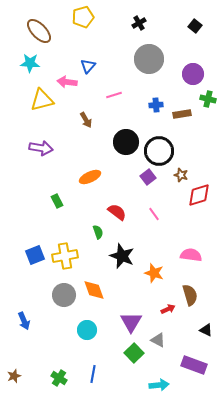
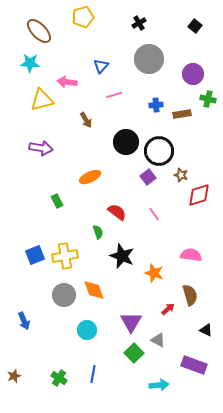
blue triangle at (88, 66): moved 13 px right
red arrow at (168, 309): rotated 16 degrees counterclockwise
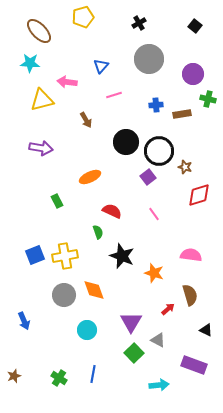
brown star at (181, 175): moved 4 px right, 8 px up
red semicircle at (117, 212): moved 5 px left, 1 px up; rotated 12 degrees counterclockwise
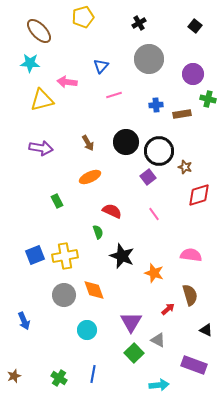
brown arrow at (86, 120): moved 2 px right, 23 px down
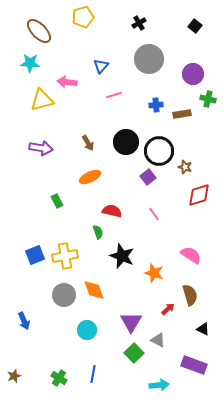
red semicircle at (112, 211): rotated 12 degrees counterclockwise
pink semicircle at (191, 255): rotated 25 degrees clockwise
black triangle at (206, 330): moved 3 px left, 1 px up
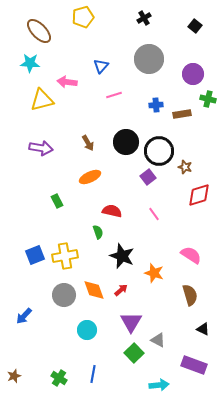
black cross at (139, 23): moved 5 px right, 5 px up
red arrow at (168, 309): moved 47 px left, 19 px up
blue arrow at (24, 321): moved 5 px up; rotated 66 degrees clockwise
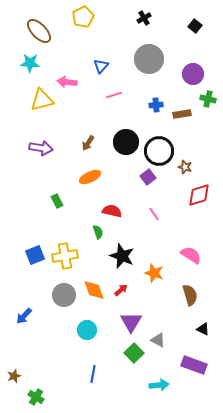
yellow pentagon at (83, 17): rotated 10 degrees counterclockwise
brown arrow at (88, 143): rotated 63 degrees clockwise
green cross at (59, 378): moved 23 px left, 19 px down
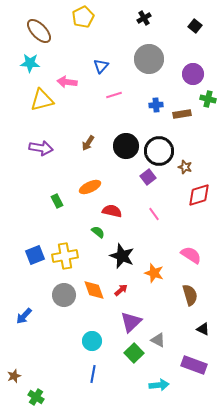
black circle at (126, 142): moved 4 px down
orange ellipse at (90, 177): moved 10 px down
green semicircle at (98, 232): rotated 32 degrees counterclockwise
purple triangle at (131, 322): rotated 15 degrees clockwise
cyan circle at (87, 330): moved 5 px right, 11 px down
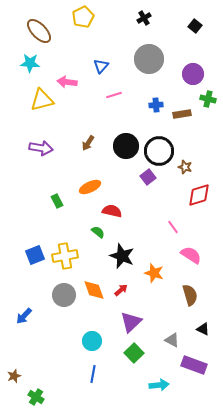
pink line at (154, 214): moved 19 px right, 13 px down
gray triangle at (158, 340): moved 14 px right
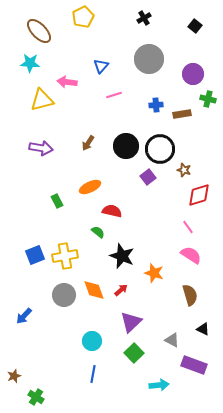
black circle at (159, 151): moved 1 px right, 2 px up
brown star at (185, 167): moved 1 px left, 3 px down
pink line at (173, 227): moved 15 px right
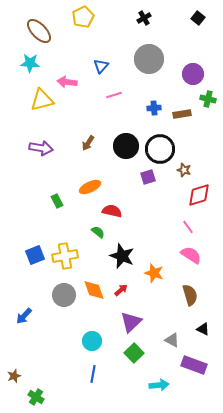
black square at (195, 26): moved 3 px right, 8 px up
blue cross at (156, 105): moved 2 px left, 3 px down
purple square at (148, 177): rotated 21 degrees clockwise
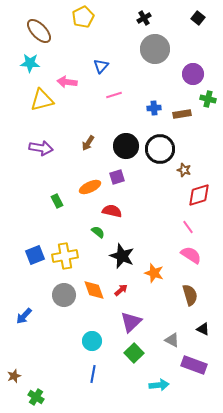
gray circle at (149, 59): moved 6 px right, 10 px up
purple square at (148, 177): moved 31 px left
